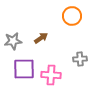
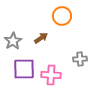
orange circle: moved 10 px left
gray star: rotated 24 degrees counterclockwise
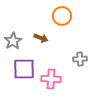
brown arrow: rotated 56 degrees clockwise
pink cross: moved 4 px down
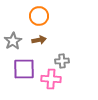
orange circle: moved 23 px left
brown arrow: moved 2 px left, 2 px down; rotated 32 degrees counterclockwise
gray cross: moved 18 px left, 2 px down
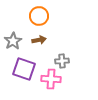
purple square: rotated 20 degrees clockwise
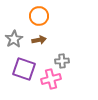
gray star: moved 1 px right, 2 px up
pink cross: rotated 18 degrees counterclockwise
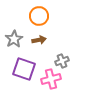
gray cross: rotated 16 degrees counterclockwise
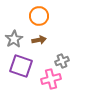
purple square: moved 3 px left, 3 px up
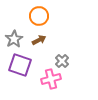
brown arrow: rotated 16 degrees counterclockwise
gray cross: rotated 24 degrees counterclockwise
purple square: moved 1 px left, 1 px up
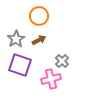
gray star: moved 2 px right
